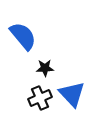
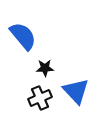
blue triangle: moved 4 px right, 3 px up
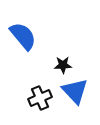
black star: moved 18 px right, 3 px up
blue triangle: moved 1 px left
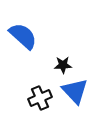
blue semicircle: rotated 8 degrees counterclockwise
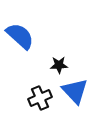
blue semicircle: moved 3 px left
black star: moved 4 px left
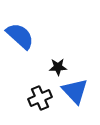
black star: moved 1 px left, 2 px down
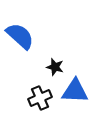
black star: moved 3 px left; rotated 18 degrees clockwise
blue triangle: rotated 44 degrees counterclockwise
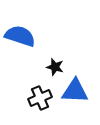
blue semicircle: rotated 24 degrees counterclockwise
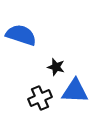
blue semicircle: moved 1 px right, 1 px up
black star: moved 1 px right
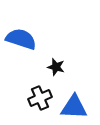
blue semicircle: moved 4 px down
blue triangle: moved 1 px left, 16 px down
